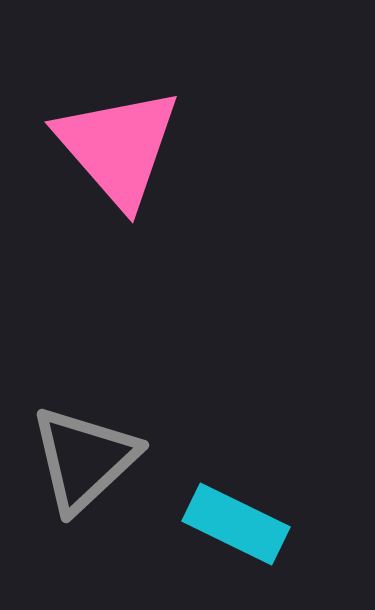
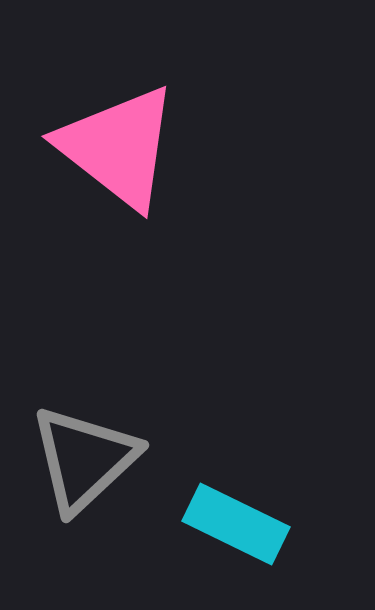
pink triangle: rotated 11 degrees counterclockwise
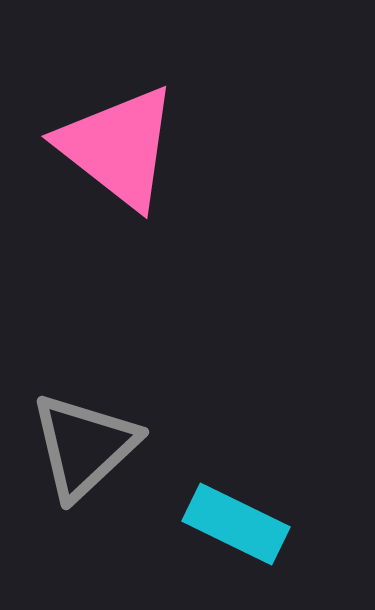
gray triangle: moved 13 px up
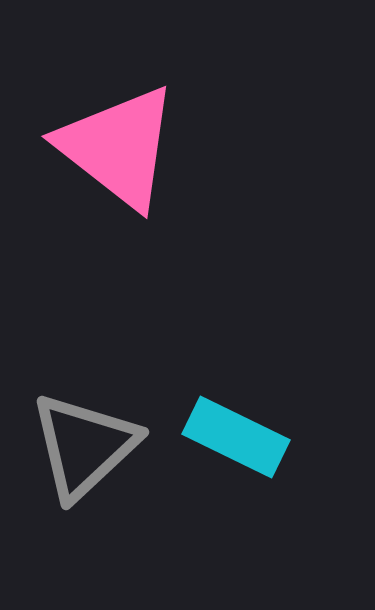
cyan rectangle: moved 87 px up
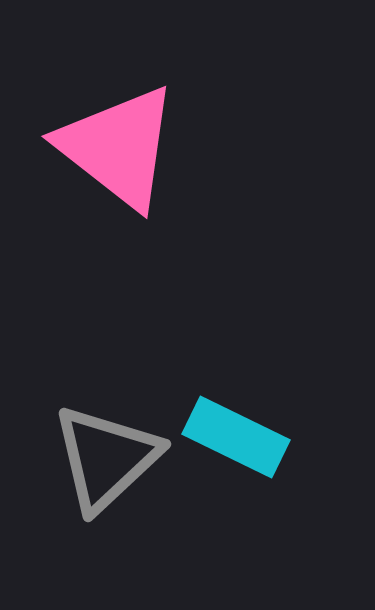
gray triangle: moved 22 px right, 12 px down
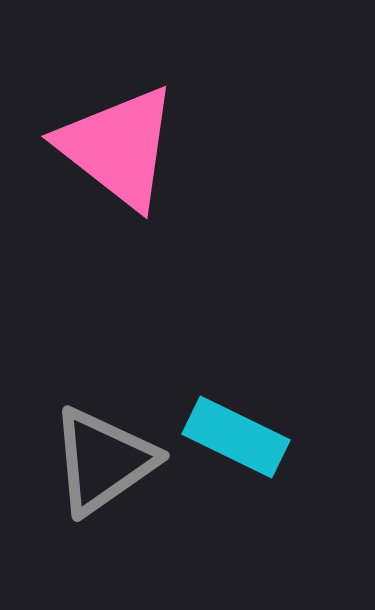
gray triangle: moved 3 px left, 3 px down; rotated 8 degrees clockwise
